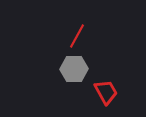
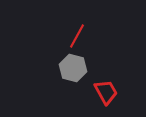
gray hexagon: moved 1 px left, 1 px up; rotated 16 degrees clockwise
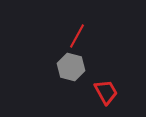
gray hexagon: moved 2 px left, 1 px up
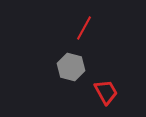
red line: moved 7 px right, 8 px up
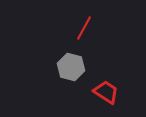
red trapezoid: rotated 28 degrees counterclockwise
